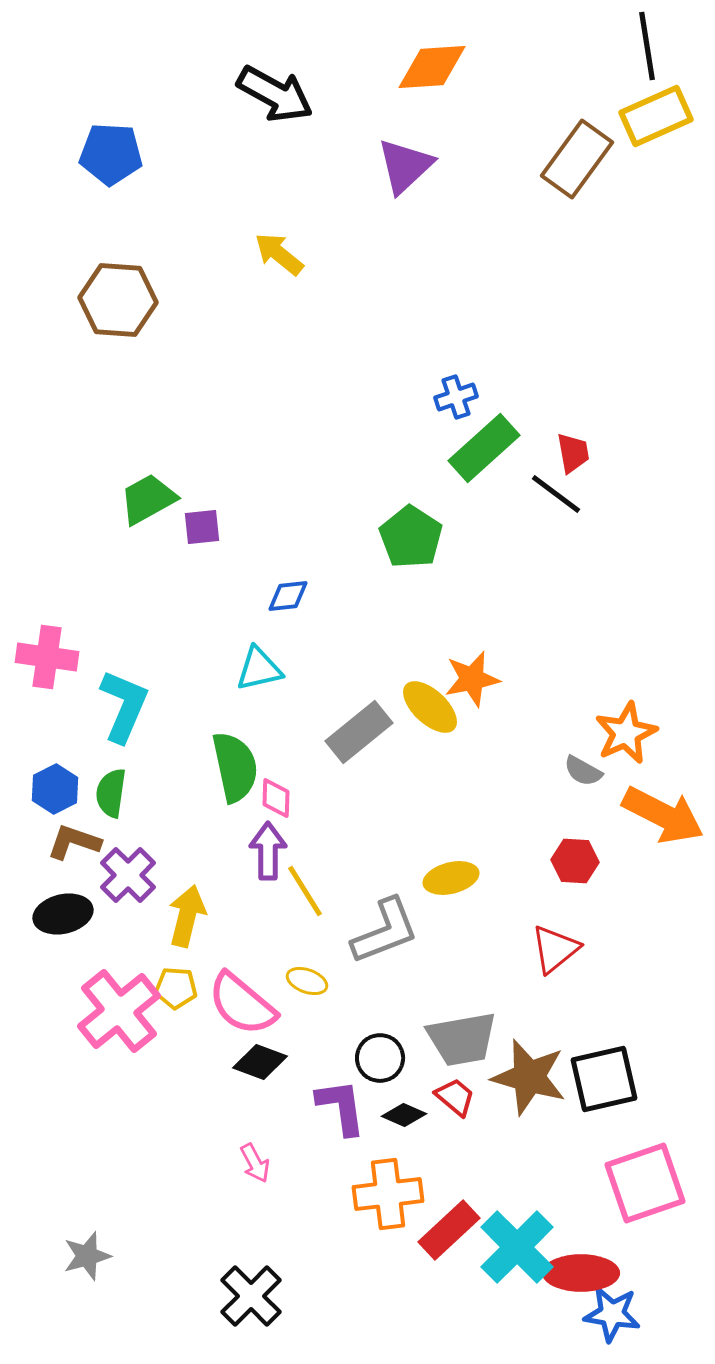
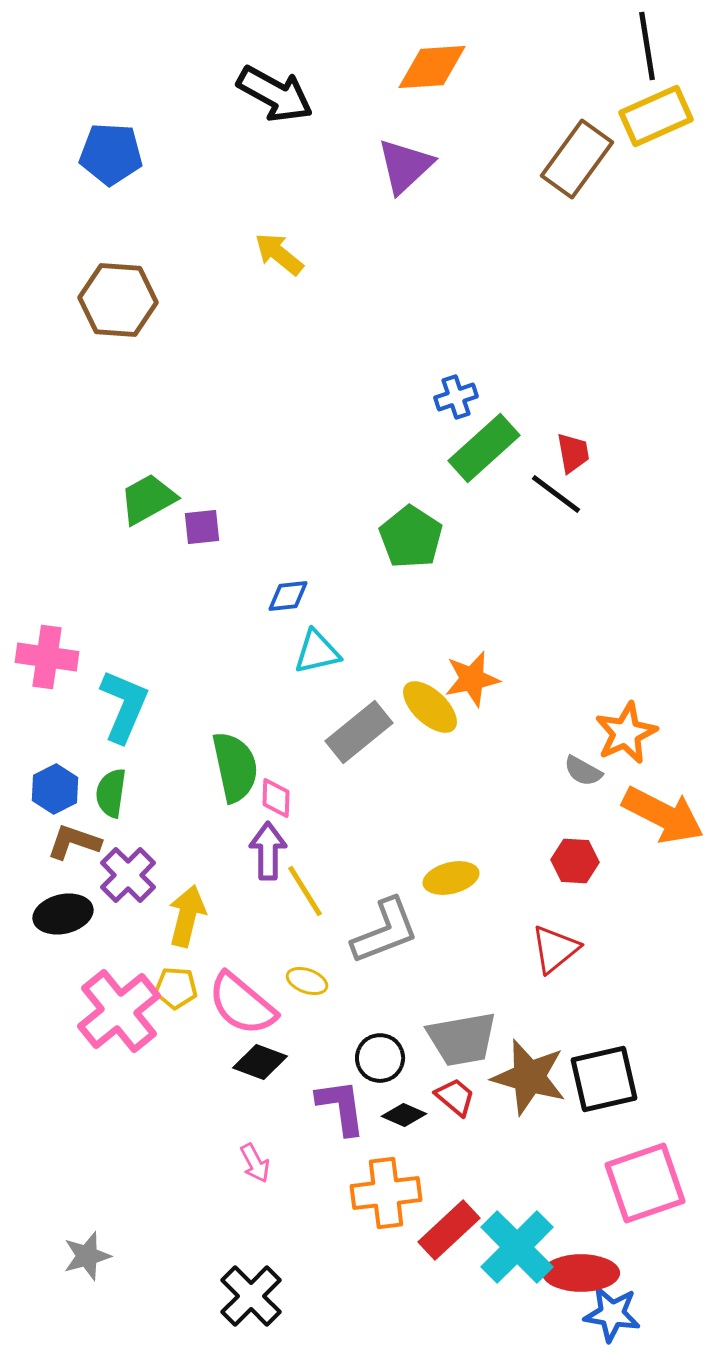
cyan triangle at (259, 669): moved 58 px right, 17 px up
orange cross at (388, 1194): moved 2 px left, 1 px up
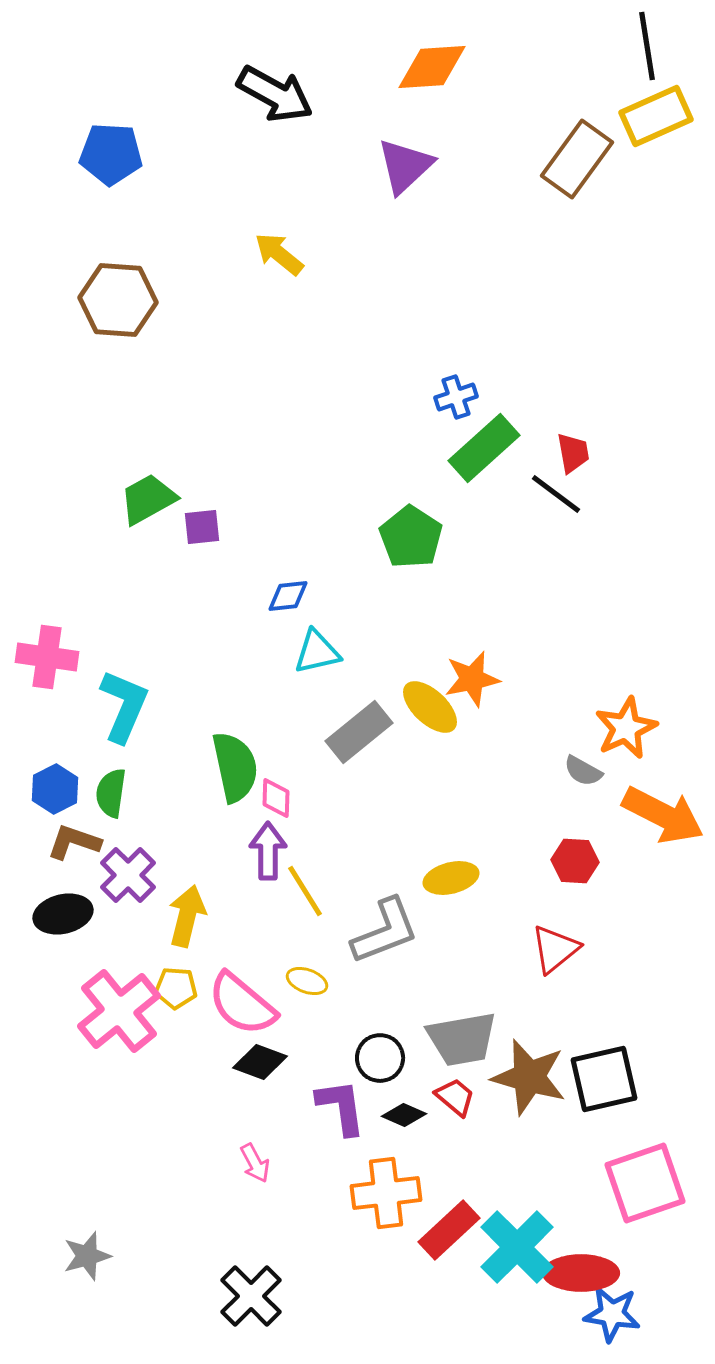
orange star at (626, 733): moved 5 px up
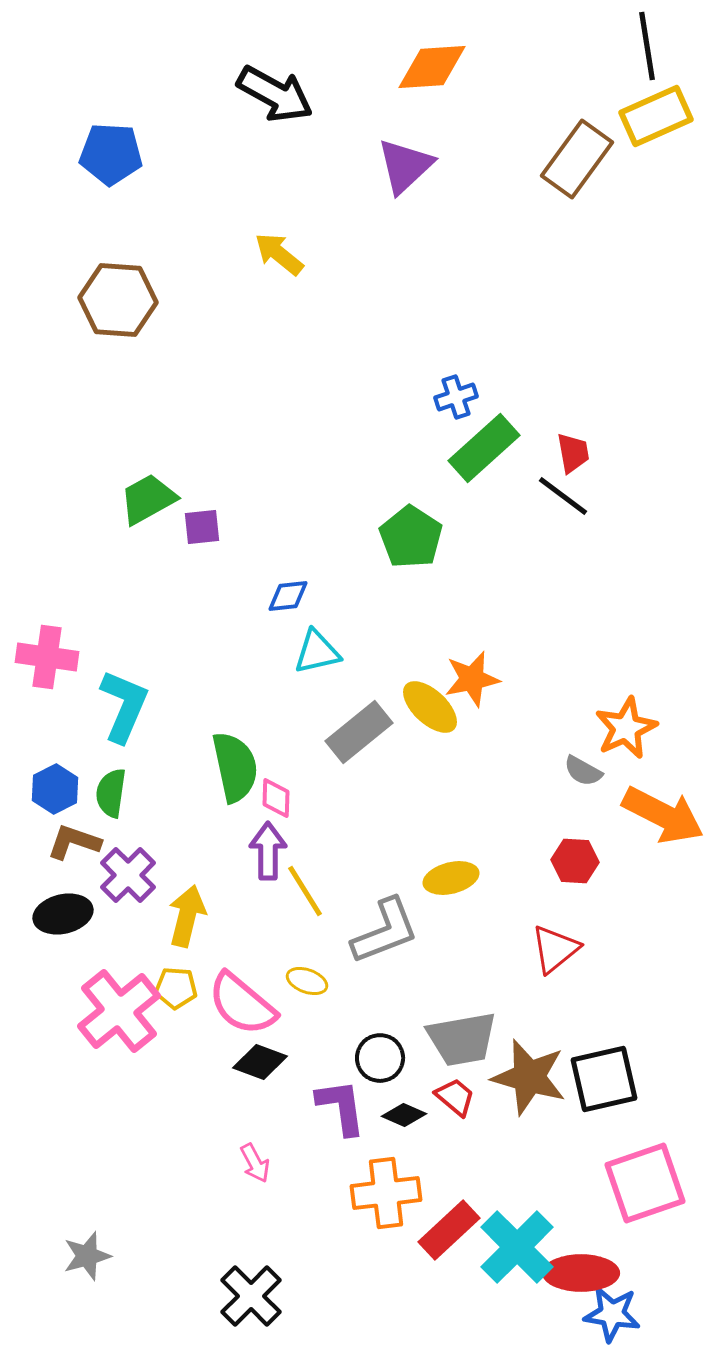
black line at (556, 494): moved 7 px right, 2 px down
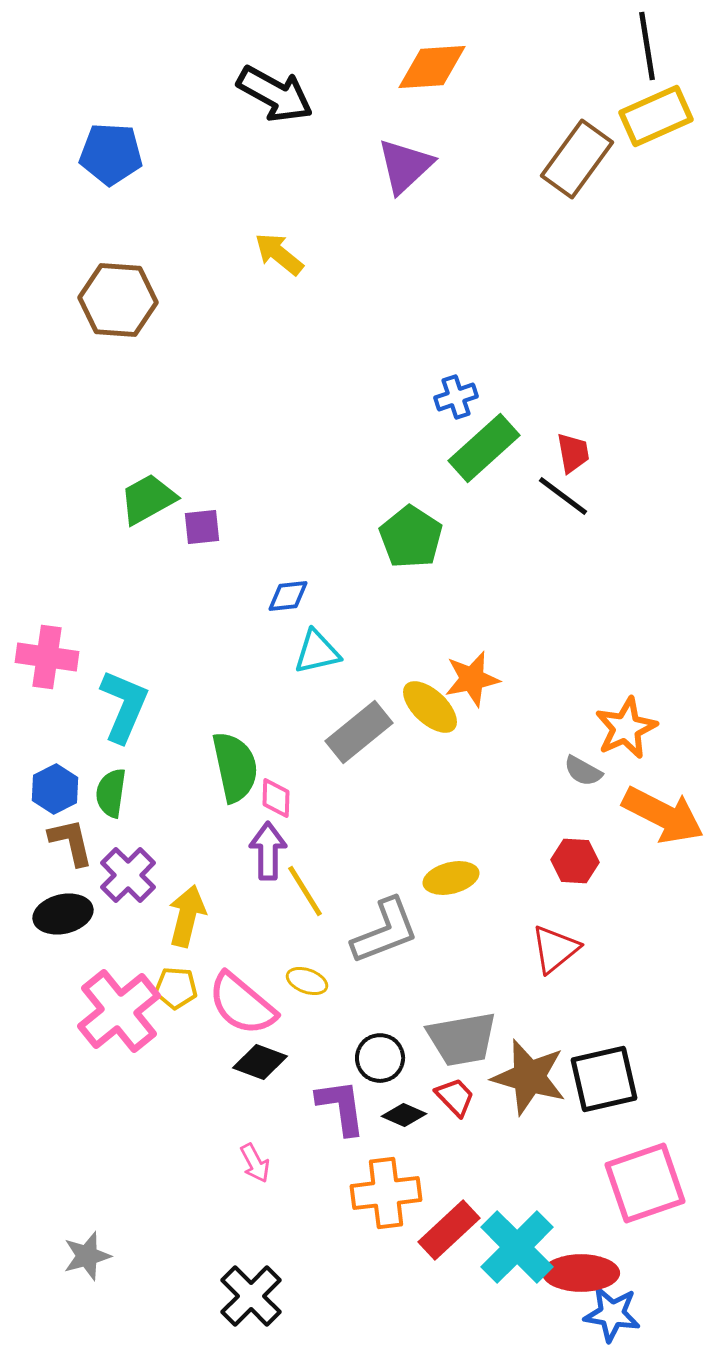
brown L-shape at (74, 842): moved 3 px left; rotated 58 degrees clockwise
red trapezoid at (455, 1097): rotated 6 degrees clockwise
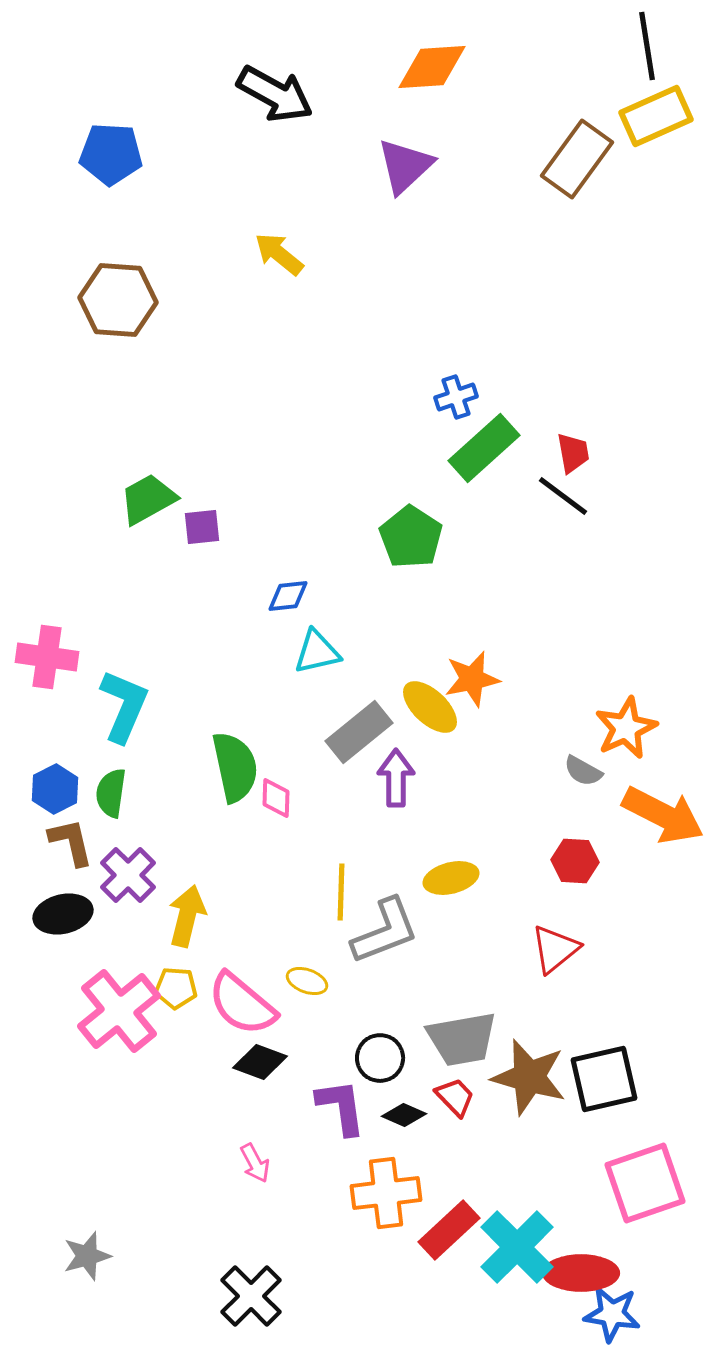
purple arrow at (268, 851): moved 128 px right, 73 px up
yellow line at (305, 891): moved 36 px right, 1 px down; rotated 34 degrees clockwise
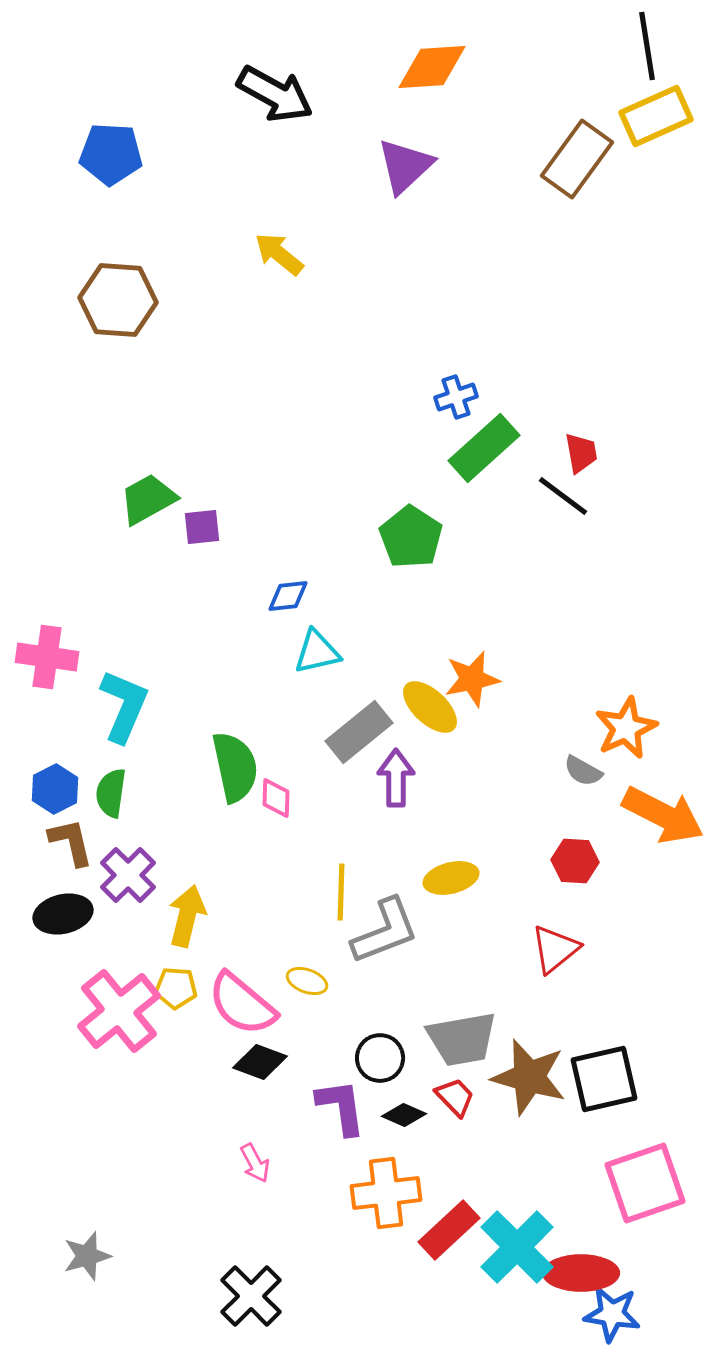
red trapezoid at (573, 453): moved 8 px right
